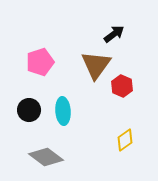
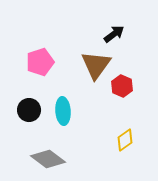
gray diamond: moved 2 px right, 2 px down
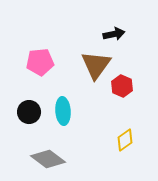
black arrow: rotated 25 degrees clockwise
pink pentagon: rotated 12 degrees clockwise
black circle: moved 2 px down
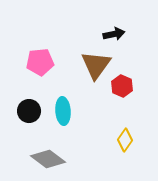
black circle: moved 1 px up
yellow diamond: rotated 20 degrees counterclockwise
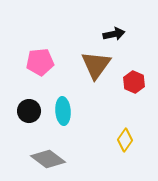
red hexagon: moved 12 px right, 4 px up
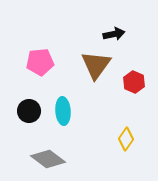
yellow diamond: moved 1 px right, 1 px up
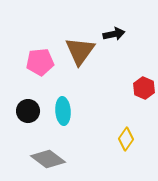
brown triangle: moved 16 px left, 14 px up
red hexagon: moved 10 px right, 6 px down
black circle: moved 1 px left
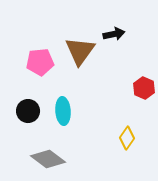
yellow diamond: moved 1 px right, 1 px up
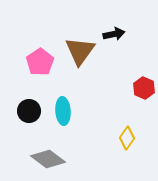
pink pentagon: rotated 28 degrees counterclockwise
black circle: moved 1 px right
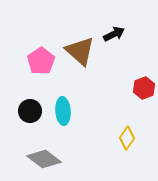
black arrow: rotated 15 degrees counterclockwise
brown triangle: rotated 24 degrees counterclockwise
pink pentagon: moved 1 px right, 1 px up
red hexagon: rotated 15 degrees clockwise
black circle: moved 1 px right
gray diamond: moved 4 px left
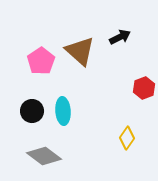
black arrow: moved 6 px right, 3 px down
black circle: moved 2 px right
gray diamond: moved 3 px up
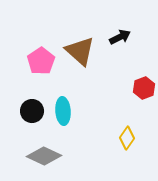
gray diamond: rotated 12 degrees counterclockwise
